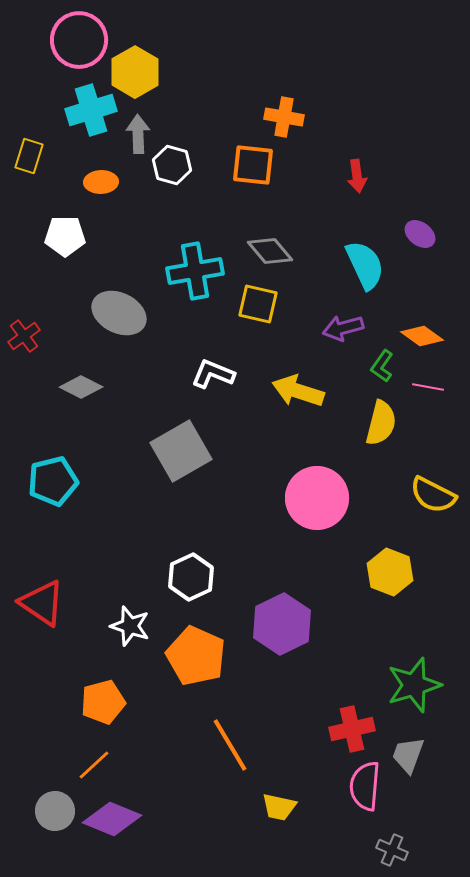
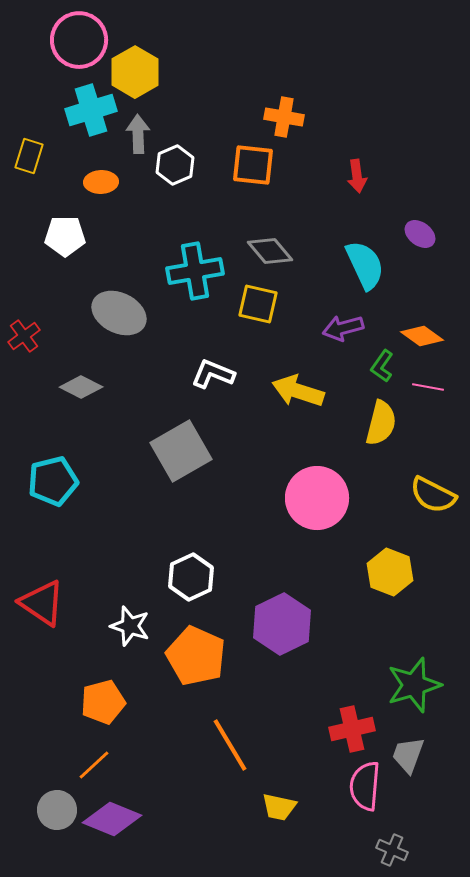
white hexagon at (172, 165): moved 3 px right; rotated 21 degrees clockwise
gray circle at (55, 811): moved 2 px right, 1 px up
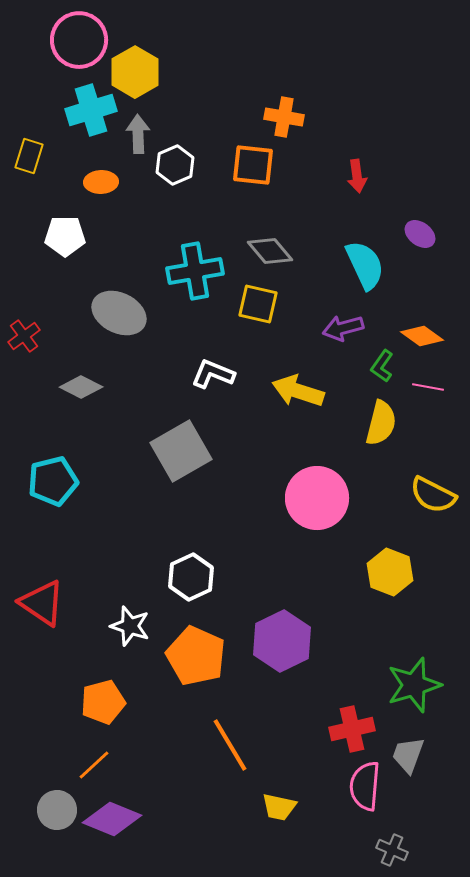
purple hexagon at (282, 624): moved 17 px down
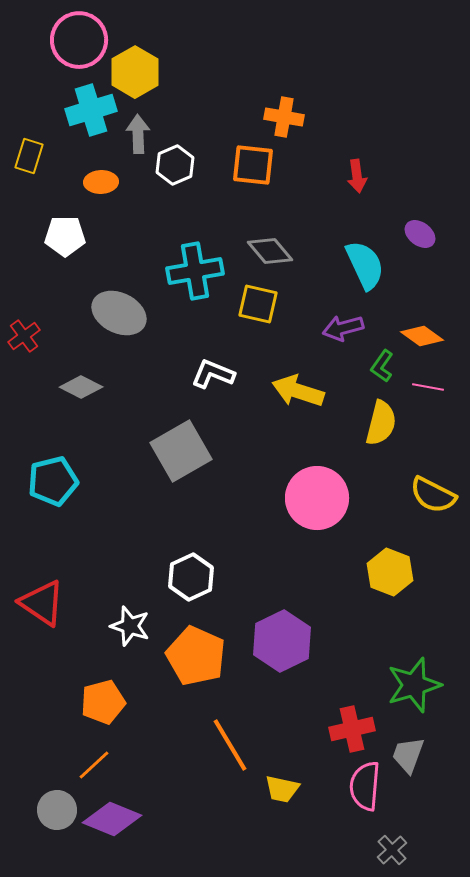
yellow trapezoid at (279, 807): moved 3 px right, 18 px up
gray cross at (392, 850): rotated 24 degrees clockwise
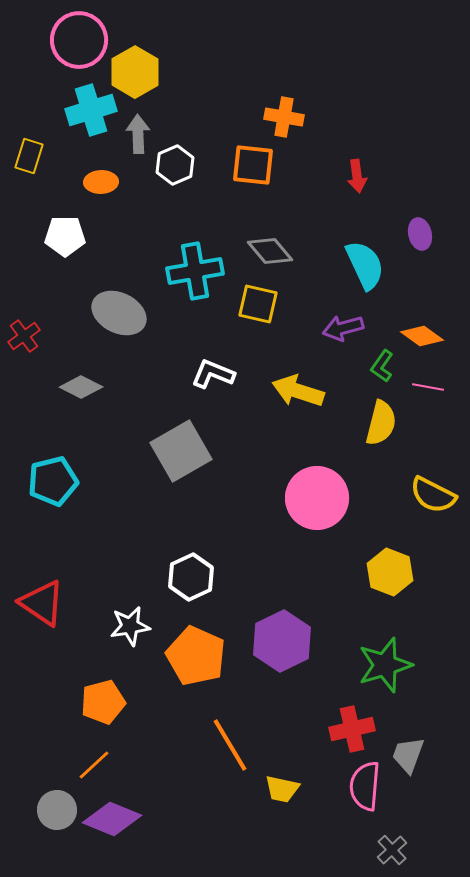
purple ellipse at (420, 234): rotated 40 degrees clockwise
white star at (130, 626): rotated 27 degrees counterclockwise
green star at (414, 685): moved 29 px left, 20 px up
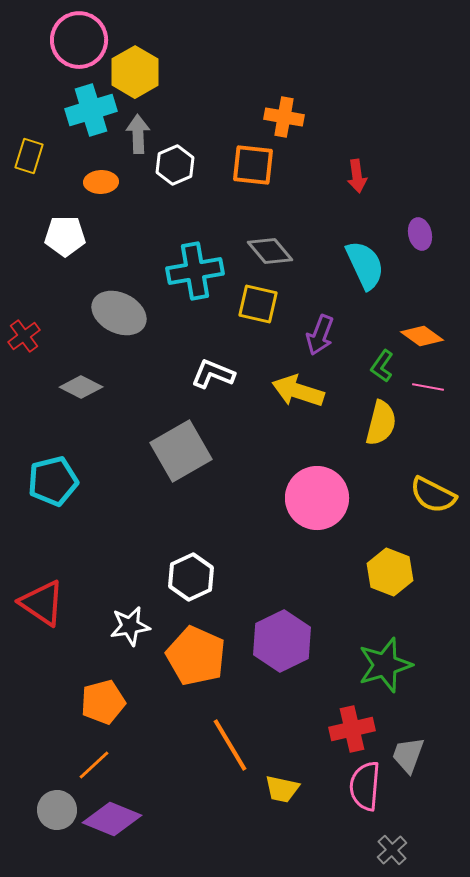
purple arrow at (343, 328): moved 23 px left, 7 px down; rotated 54 degrees counterclockwise
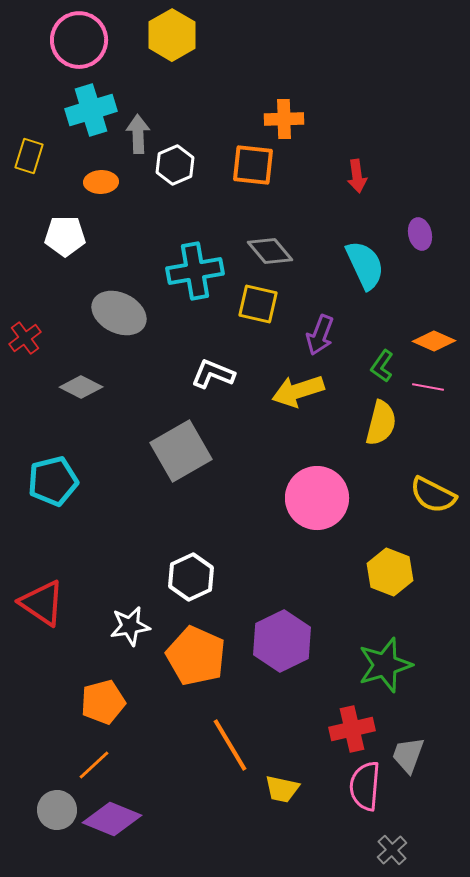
yellow hexagon at (135, 72): moved 37 px right, 37 px up
orange cross at (284, 117): moved 2 px down; rotated 12 degrees counterclockwise
red cross at (24, 336): moved 1 px right, 2 px down
orange diamond at (422, 336): moved 12 px right, 5 px down; rotated 12 degrees counterclockwise
yellow arrow at (298, 391): rotated 36 degrees counterclockwise
